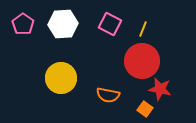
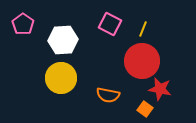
white hexagon: moved 16 px down
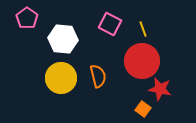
pink pentagon: moved 4 px right, 6 px up
yellow line: rotated 42 degrees counterclockwise
white hexagon: moved 1 px up; rotated 8 degrees clockwise
orange semicircle: moved 10 px left, 19 px up; rotated 115 degrees counterclockwise
orange square: moved 2 px left
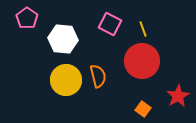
yellow circle: moved 5 px right, 2 px down
red star: moved 18 px right, 7 px down; rotated 30 degrees clockwise
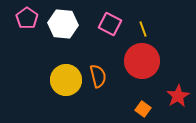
white hexagon: moved 15 px up
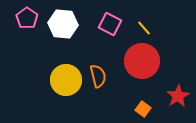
yellow line: moved 1 px right, 1 px up; rotated 21 degrees counterclockwise
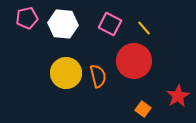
pink pentagon: rotated 25 degrees clockwise
red circle: moved 8 px left
yellow circle: moved 7 px up
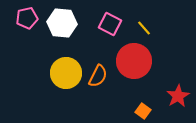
white hexagon: moved 1 px left, 1 px up
orange semicircle: rotated 40 degrees clockwise
orange square: moved 2 px down
